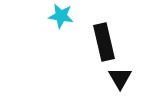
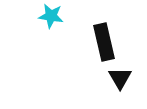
cyan star: moved 10 px left
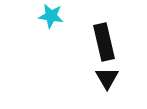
black triangle: moved 13 px left
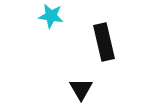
black triangle: moved 26 px left, 11 px down
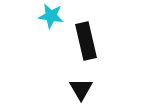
black rectangle: moved 18 px left, 1 px up
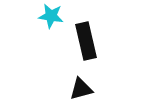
black triangle: rotated 45 degrees clockwise
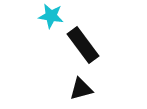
black rectangle: moved 3 px left, 4 px down; rotated 24 degrees counterclockwise
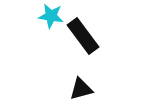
black rectangle: moved 9 px up
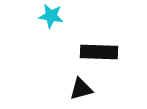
black rectangle: moved 16 px right, 16 px down; rotated 51 degrees counterclockwise
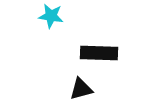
black rectangle: moved 1 px down
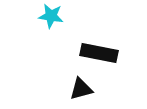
black rectangle: rotated 9 degrees clockwise
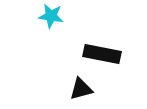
black rectangle: moved 3 px right, 1 px down
